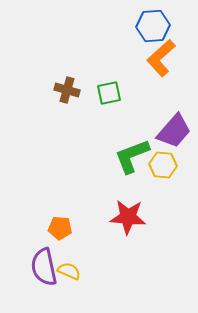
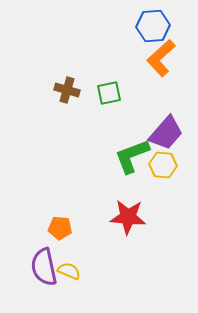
purple trapezoid: moved 8 px left, 2 px down
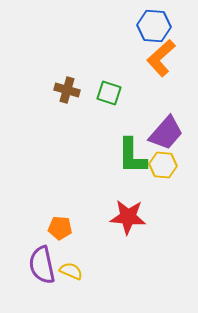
blue hexagon: moved 1 px right; rotated 8 degrees clockwise
green square: rotated 30 degrees clockwise
green L-shape: rotated 69 degrees counterclockwise
purple semicircle: moved 2 px left, 2 px up
yellow semicircle: moved 2 px right
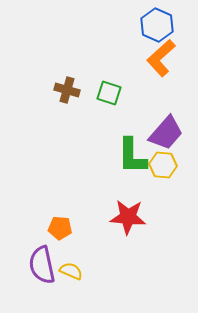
blue hexagon: moved 3 px right, 1 px up; rotated 20 degrees clockwise
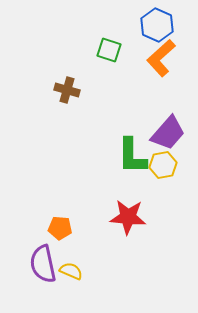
green square: moved 43 px up
purple trapezoid: moved 2 px right
yellow hexagon: rotated 16 degrees counterclockwise
purple semicircle: moved 1 px right, 1 px up
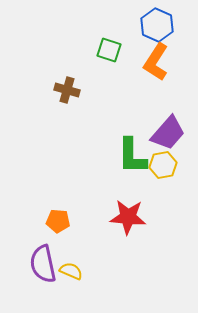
orange L-shape: moved 5 px left, 4 px down; rotated 15 degrees counterclockwise
orange pentagon: moved 2 px left, 7 px up
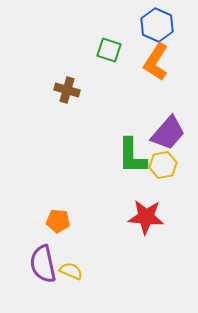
red star: moved 18 px right
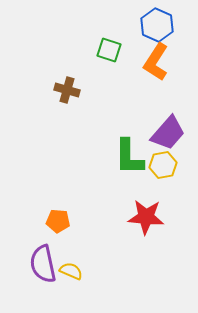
green L-shape: moved 3 px left, 1 px down
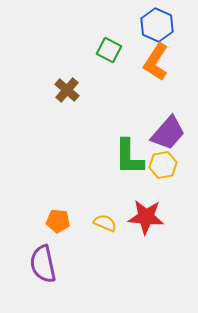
green square: rotated 10 degrees clockwise
brown cross: rotated 25 degrees clockwise
yellow semicircle: moved 34 px right, 48 px up
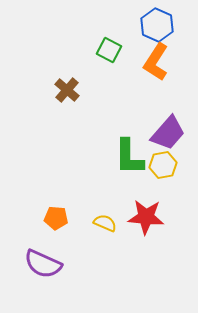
orange pentagon: moved 2 px left, 3 px up
purple semicircle: rotated 54 degrees counterclockwise
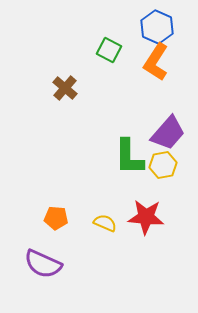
blue hexagon: moved 2 px down
brown cross: moved 2 px left, 2 px up
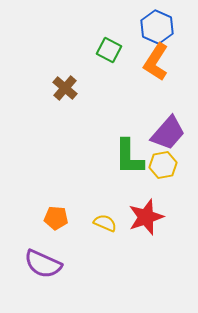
red star: rotated 24 degrees counterclockwise
